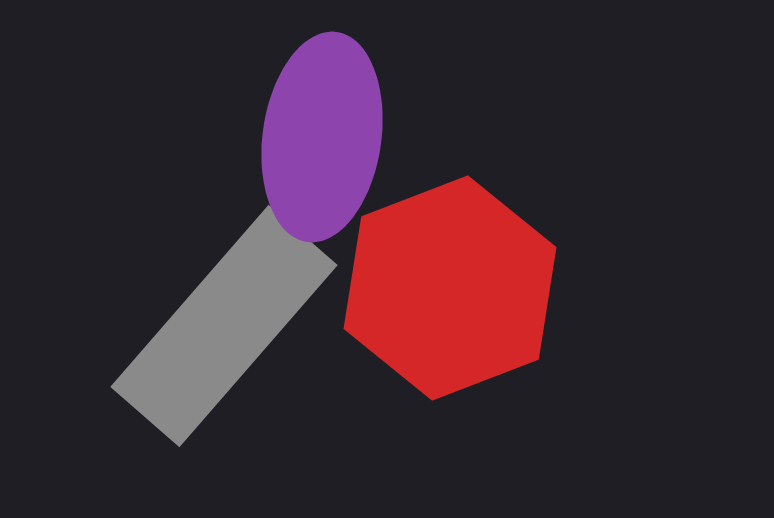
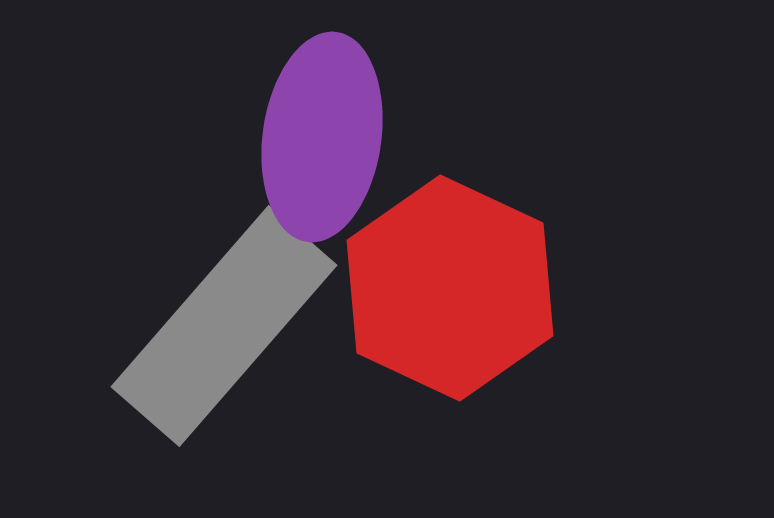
red hexagon: rotated 14 degrees counterclockwise
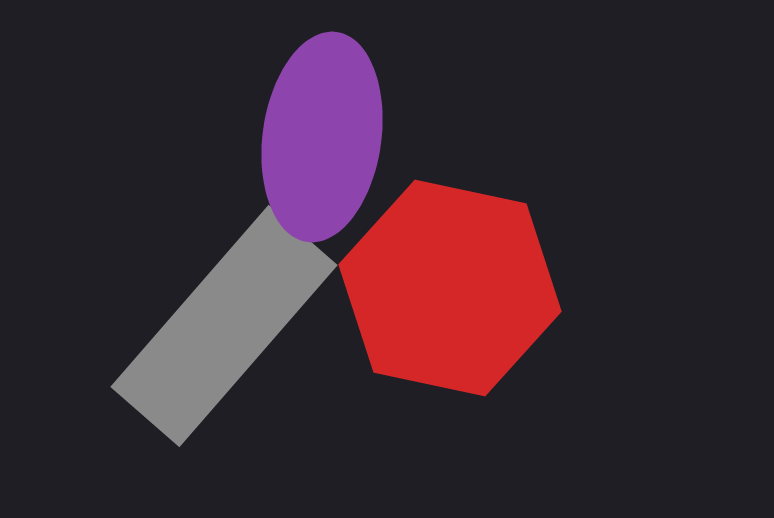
red hexagon: rotated 13 degrees counterclockwise
